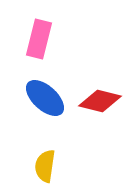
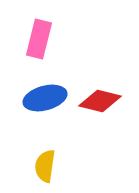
blue ellipse: rotated 57 degrees counterclockwise
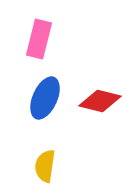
blue ellipse: rotated 51 degrees counterclockwise
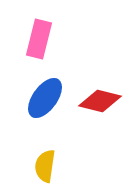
blue ellipse: rotated 12 degrees clockwise
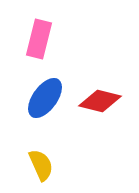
yellow semicircle: moved 4 px left, 1 px up; rotated 148 degrees clockwise
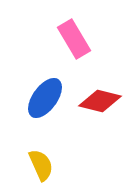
pink rectangle: moved 35 px right; rotated 45 degrees counterclockwise
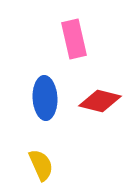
pink rectangle: rotated 18 degrees clockwise
blue ellipse: rotated 39 degrees counterclockwise
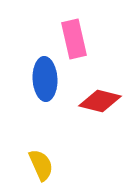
blue ellipse: moved 19 px up
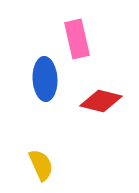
pink rectangle: moved 3 px right
red diamond: moved 1 px right
